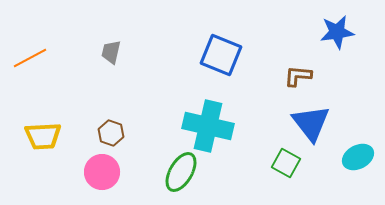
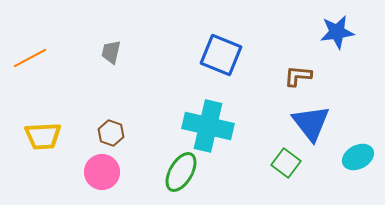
green square: rotated 8 degrees clockwise
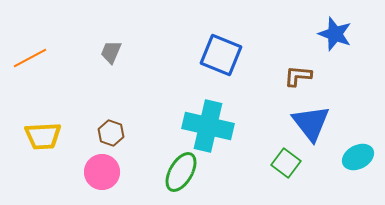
blue star: moved 2 px left, 2 px down; rotated 28 degrees clockwise
gray trapezoid: rotated 10 degrees clockwise
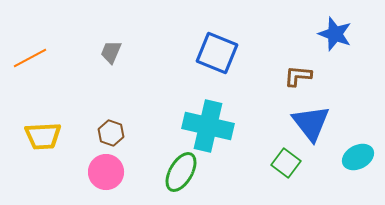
blue square: moved 4 px left, 2 px up
pink circle: moved 4 px right
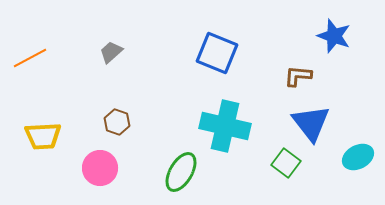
blue star: moved 1 px left, 2 px down
gray trapezoid: rotated 25 degrees clockwise
cyan cross: moved 17 px right
brown hexagon: moved 6 px right, 11 px up
pink circle: moved 6 px left, 4 px up
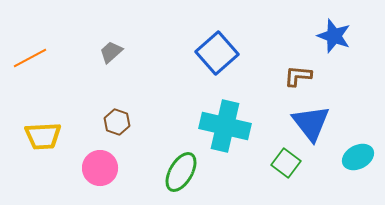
blue square: rotated 27 degrees clockwise
